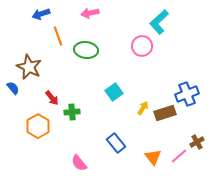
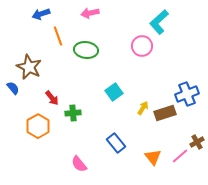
green cross: moved 1 px right, 1 px down
pink line: moved 1 px right
pink semicircle: moved 1 px down
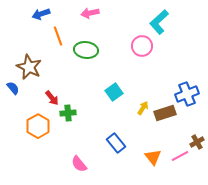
green cross: moved 5 px left
pink line: rotated 12 degrees clockwise
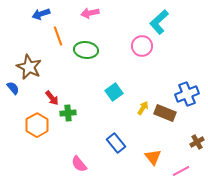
brown rectangle: rotated 40 degrees clockwise
orange hexagon: moved 1 px left, 1 px up
pink line: moved 1 px right, 15 px down
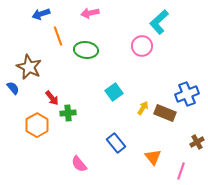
pink line: rotated 42 degrees counterclockwise
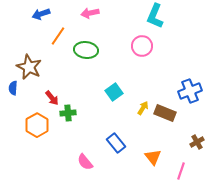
cyan L-shape: moved 4 px left, 6 px up; rotated 25 degrees counterclockwise
orange line: rotated 54 degrees clockwise
blue semicircle: rotated 136 degrees counterclockwise
blue cross: moved 3 px right, 3 px up
pink semicircle: moved 6 px right, 2 px up
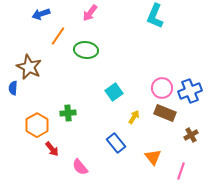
pink arrow: rotated 42 degrees counterclockwise
pink circle: moved 20 px right, 42 px down
red arrow: moved 51 px down
yellow arrow: moved 9 px left, 9 px down
brown cross: moved 6 px left, 7 px up
pink semicircle: moved 5 px left, 5 px down
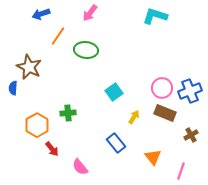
cyan L-shape: rotated 85 degrees clockwise
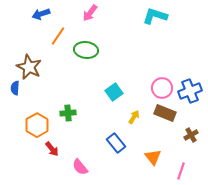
blue semicircle: moved 2 px right
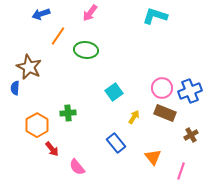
pink semicircle: moved 3 px left
